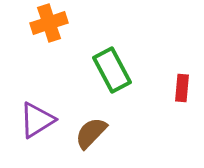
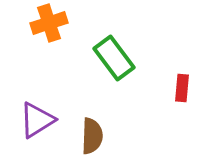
green rectangle: moved 2 px right, 12 px up; rotated 9 degrees counterclockwise
brown semicircle: moved 1 px right, 3 px down; rotated 138 degrees clockwise
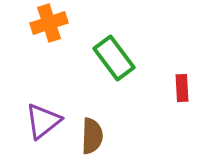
red rectangle: rotated 8 degrees counterclockwise
purple triangle: moved 6 px right, 1 px down; rotated 6 degrees counterclockwise
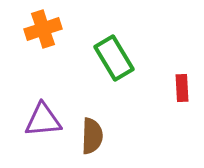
orange cross: moved 6 px left, 6 px down
green rectangle: rotated 6 degrees clockwise
purple triangle: moved 1 px up; rotated 33 degrees clockwise
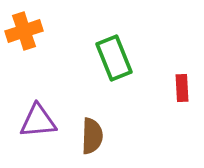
orange cross: moved 19 px left, 2 px down
green rectangle: rotated 9 degrees clockwise
purple triangle: moved 5 px left, 1 px down
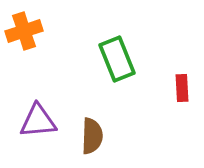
green rectangle: moved 3 px right, 1 px down
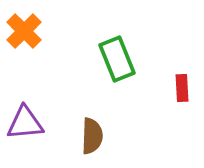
orange cross: rotated 27 degrees counterclockwise
purple triangle: moved 13 px left, 2 px down
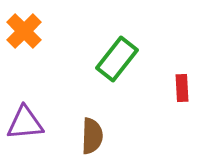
green rectangle: rotated 60 degrees clockwise
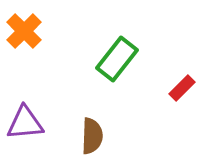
red rectangle: rotated 48 degrees clockwise
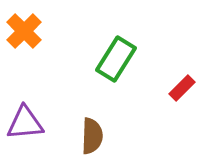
green rectangle: moved 1 px left; rotated 6 degrees counterclockwise
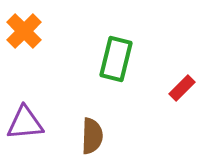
green rectangle: rotated 18 degrees counterclockwise
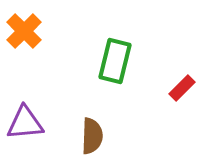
green rectangle: moved 1 px left, 2 px down
